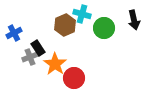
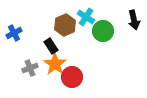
cyan cross: moved 4 px right, 3 px down; rotated 18 degrees clockwise
green circle: moved 1 px left, 3 px down
black rectangle: moved 13 px right, 2 px up
gray cross: moved 11 px down
red circle: moved 2 px left, 1 px up
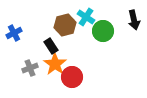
brown hexagon: rotated 10 degrees clockwise
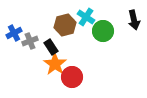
black rectangle: moved 1 px down
gray cross: moved 27 px up
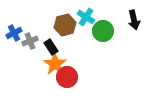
red circle: moved 5 px left
